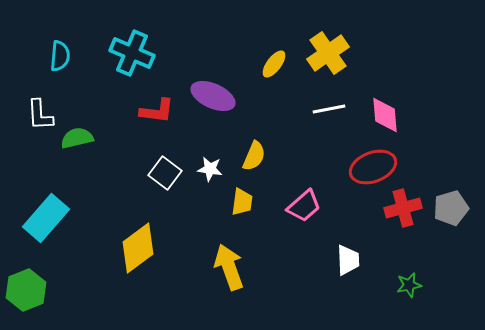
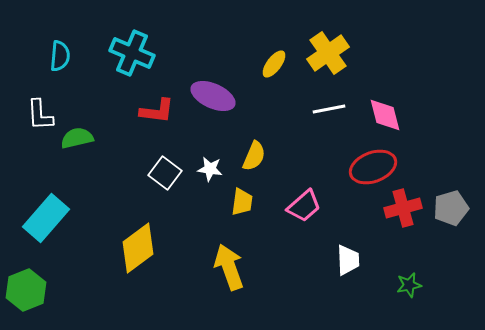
pink diamond: rotated 9 degrees counterclockwise
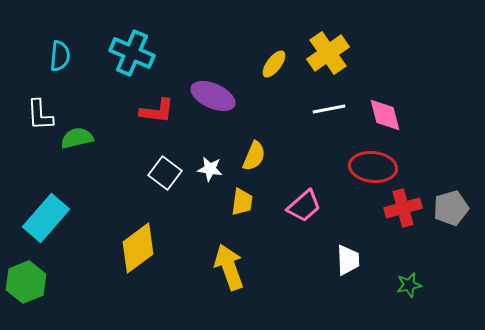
red ellipse: rotated 27 degrees clockwise
green hexagon: moved 8 px up
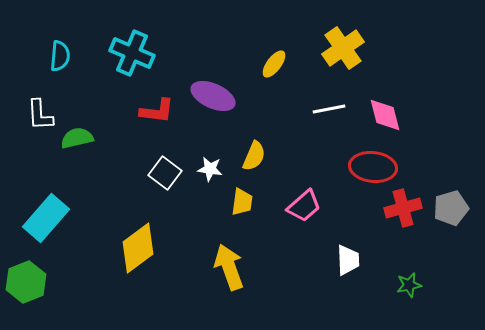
yellow cross: moved 15 px right, 5 px up
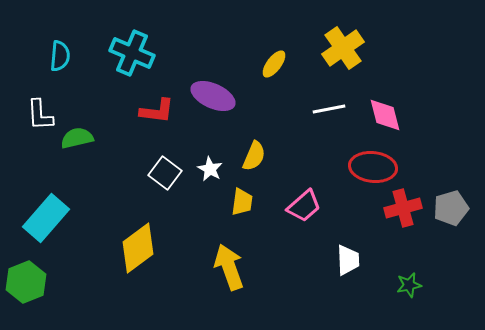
white star: rotated 20 degrees clockwise
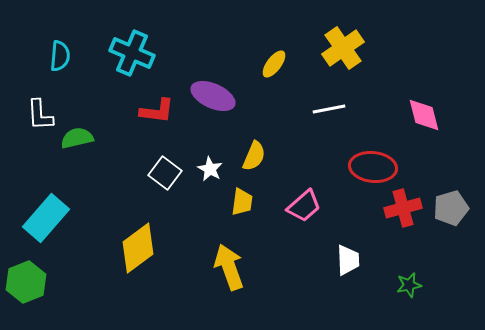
pink diamond: moved 39 px right
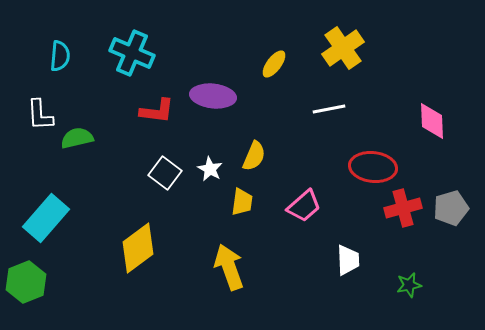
purple ellipse: rotated 18 degrees counterclockwise
pink diamond: moved 8 px right, 6 px down; rotated 12 degrees clockwise
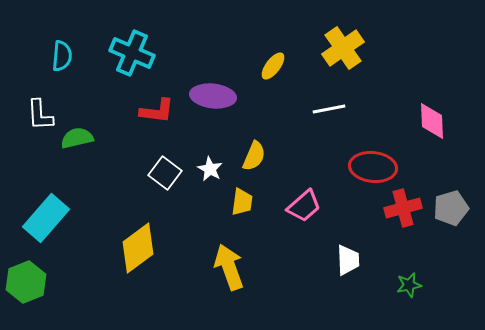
cyan semicircle: moved 2 px right
yellow ellipse: moved 1 px left, 2 px down
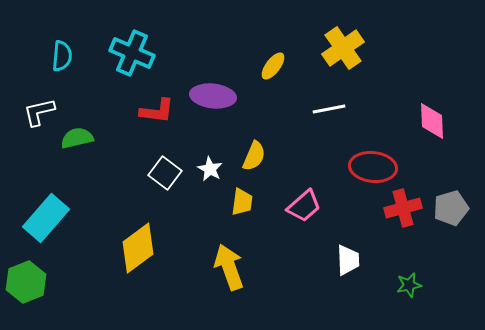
white L-shape: moved 1 px left, 3 px up; rotated 80 degrees clockwise
